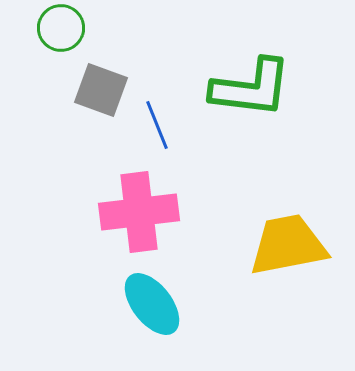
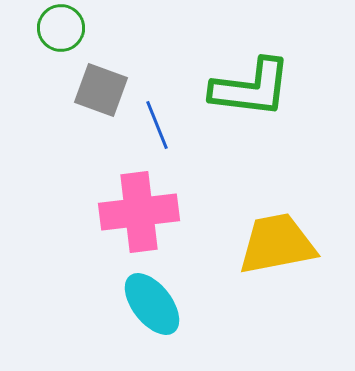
yellow trapezoid: moved 11 px left, 1 px up
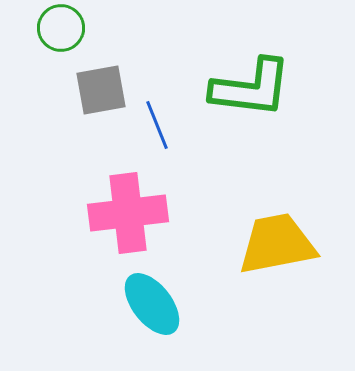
gray square: rotated 30 degrees counterclockwise
pink cross: moved 11 px left, 1 px down
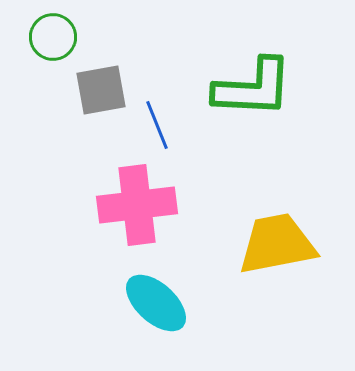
green circle: moved 8 px left, 9 px down
green L-shape: moved 2 px right; rotated 4 degrees counterclockwise
pink cross: moved 9 px right, 8 px up
cyan ellipse: moved 4 px right, 1 px up; rotated 10 degrees counterclockwise
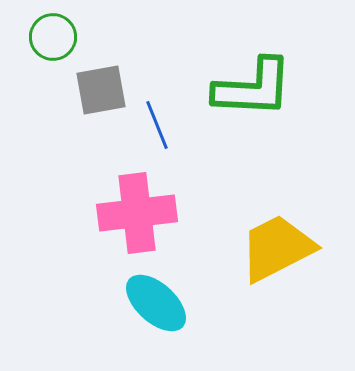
pink cross: moved 8 px down
yellow trapezoid: moved 4 px down; rotated 16 degrees counterclockwise
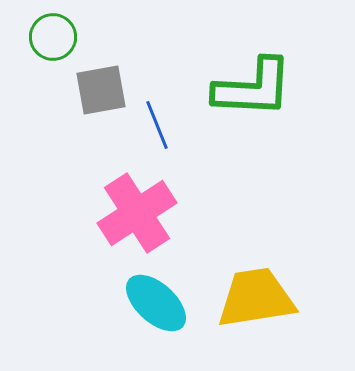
pink cross: rotated 26 degrees counterclockwise
yellow trapezoid: moved 21 px left, 50 px down; rotated 18 degrees clockwise
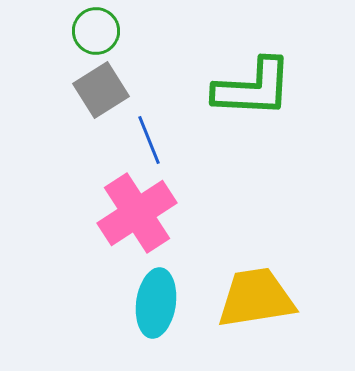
green circle: moved 43 px right, 6 px up
gray square: rotated 22 degrees counterclockwise
blue line: moved 8 px left, 15 px down
cyan ellipse: rotated 56 degrees clockwise
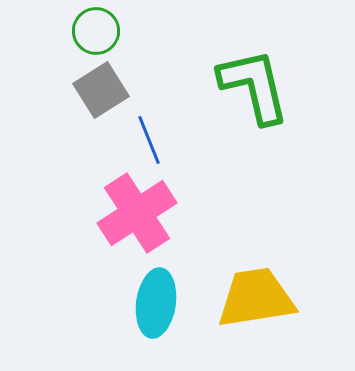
green L-shape: moved 1 px right, 2 px up; rotated 106 degrees counterclockwise
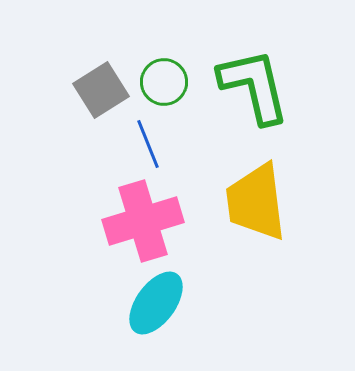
green circle: moved 68 px right, 51 px down
blue line: moved 1 px left, 4 px down
pink cross: moved 6 px right, 8 px down; rotated 16 degrees clockwise
yellow trapezoid: moved 96 px up; rotated 88 degrees counterclockwise
cyan ellipse: rotated 28 degrees clockwise
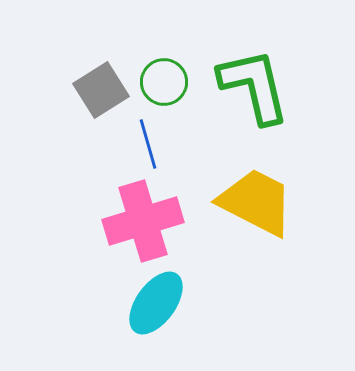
blue line: rotated 6 degrees clockwise
yellow trapezoid: rotated 124 degrees clockwise
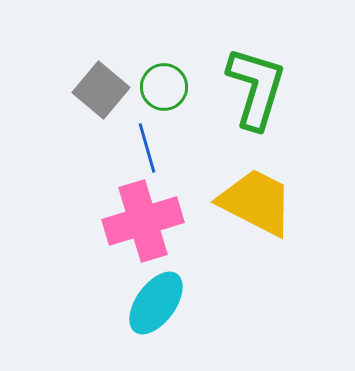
green circle: moved 5 px down
green L-shape: moved 2 px right, 2 px down; rotated 30 degrees clockwise
gray square: rotated 18 degrees counterclockwise
blue line: moved 1 px left, 4 px down
